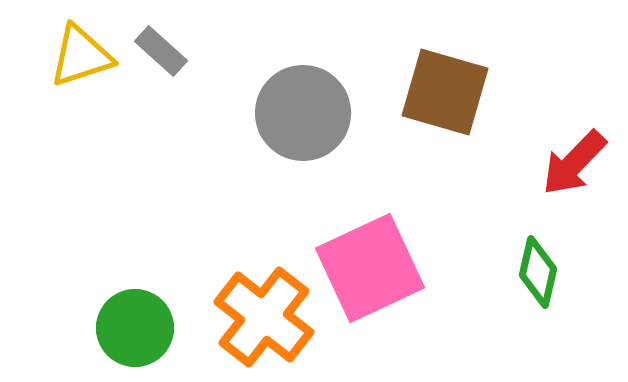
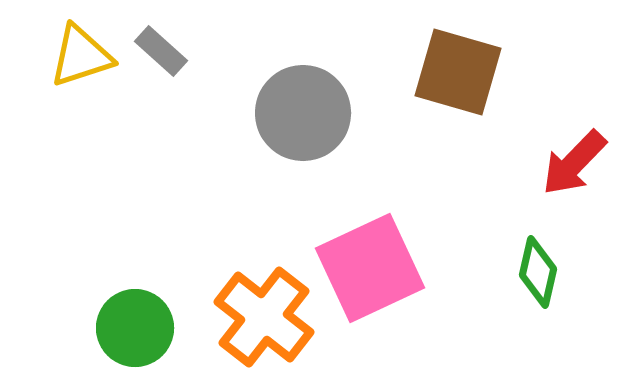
brown square: moved 13 px right, 20 px up
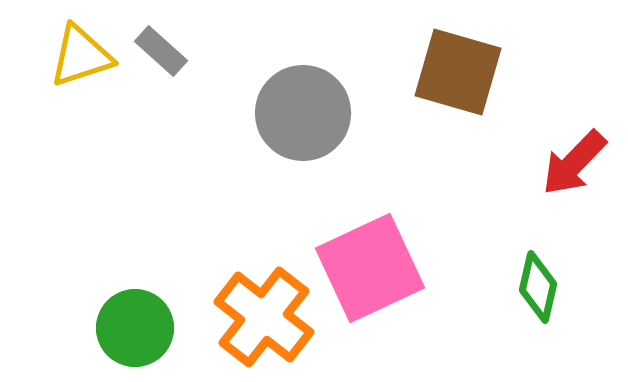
green diamond: moved 15 px down
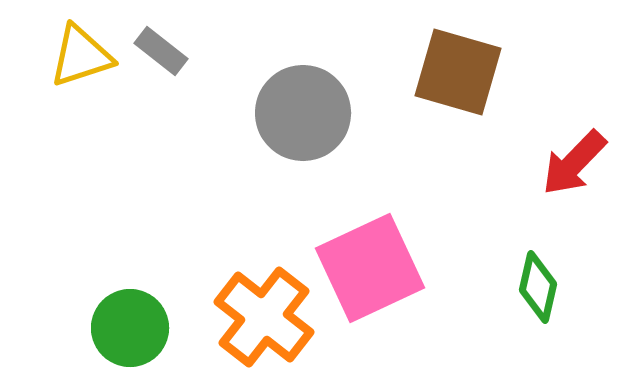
gray rectangle: rotated 4 degrees counterclockwise
green circle: moved 5 px left
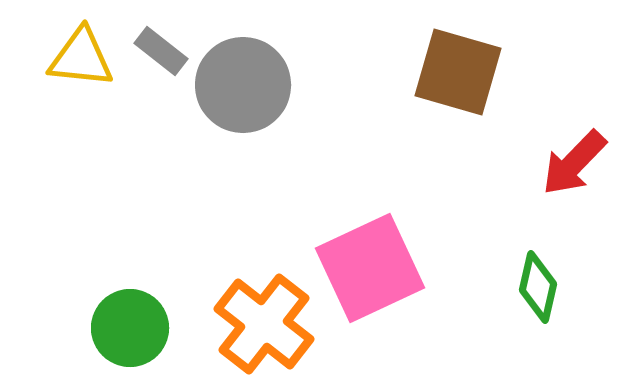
yellow triangle: moved 2 px down; rotated 24 degrees clockwise
gray circle: moved 60 px left, 28 px up
orange cross: moved 7 px down
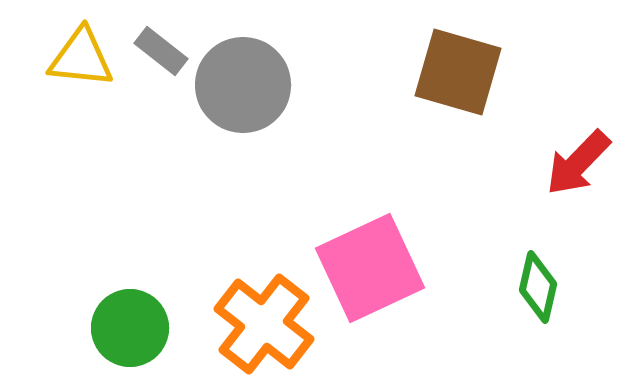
red arrow: moved 4 px right
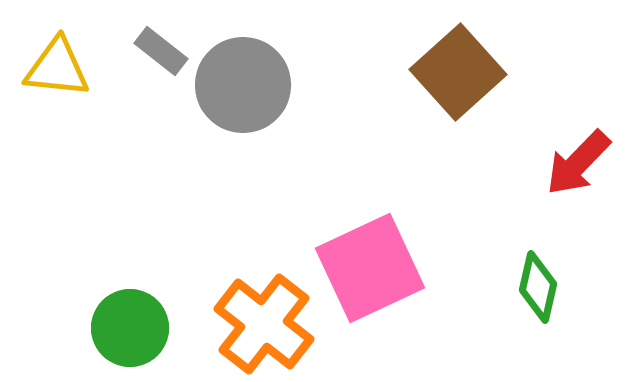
yellow triangle: moved 24 px left, 10 px down
brown square: rotated 32 degrees clockwise
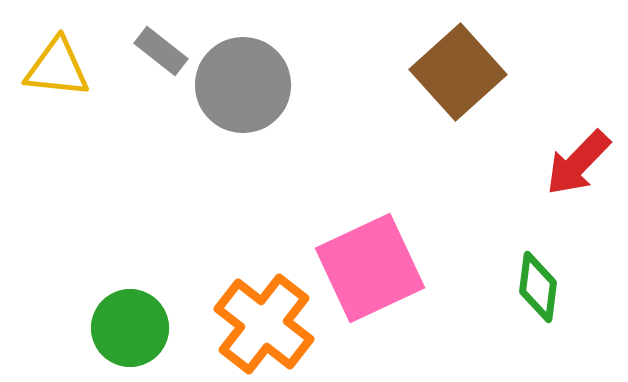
green diamond: rotated 6 degrees counterclockwise
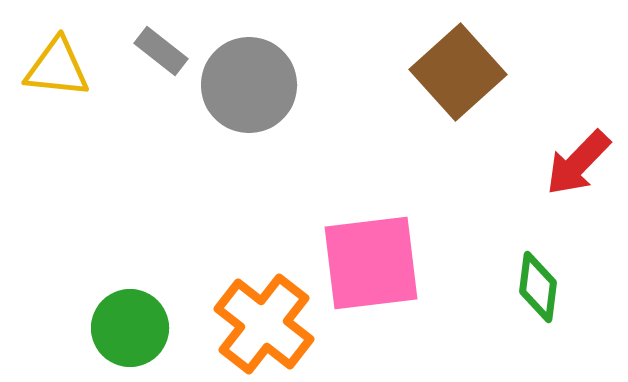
gray circle: moved 6 px right
pink square: moved 1 px right, 5 px up; rotated 18 degrees clockwise
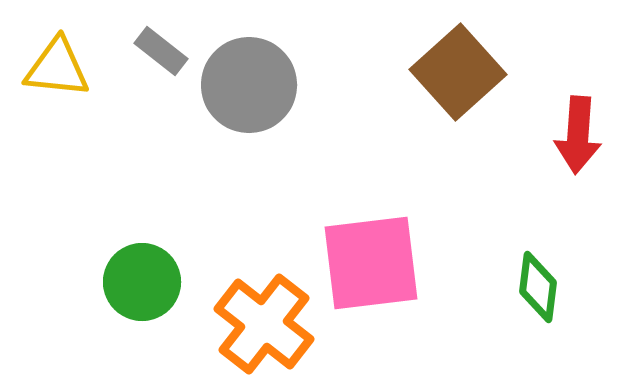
red arrow: moved 28 px up; rotated 40 degrees counterclockwise
green circle: moved 12 px right, 46 px up
